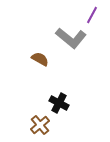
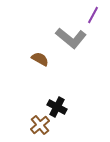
purple line: moved 1 px right
black cross: moved 2 px left, 4 px down
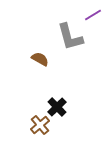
purple line: rotated 30 degrees clockwise
gray L-shape: moved 1 px left, 1 px up; rotated 36 degrees clockwise
black cross: rotated 18 degrees clockwise
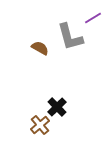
purple line: moved 3 px down
brown semicircle: moved 11 px up
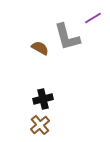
gray L-shape: moved 3 px left
black cross: moved 14 px left, 8 px up; rotated 30 degrees clockwise
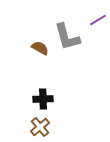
purple line: moved 5 px right, 2 px down
black cross: rotated 12 degrees clockwise
brown cross: moved 2 px down
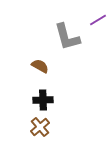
brown semicircle: moved 18 px down
black cross: moved 1 px down
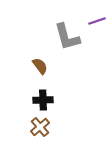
purple line: moved 1 px left, 1 px down; rotated 12 degrees clockwise
brown semicircle: rotated 24 degrees clockwise
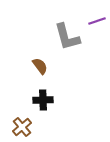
brown cross: moved 18 px left
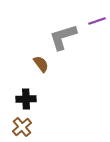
gray L-shape: moved 4 px left; rotated 88 degrees clockwise
brown semicircle: moved 1 px right, 2 px up
black cross: moved 17 px left, 1 px up
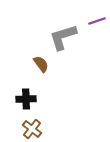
brown cross: moved 10 px right, 2 px down; rotated 12 degrees counterclockwise
